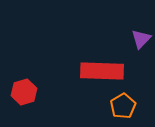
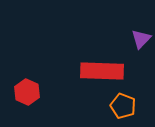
red hexagon: moved 3 px right; rotated 20 degrees counterclockwise
orange pentagon: rotated 20 degrees counterclockwise
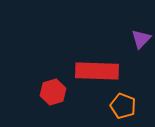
red rectangle: moved 5 px left
red hexagon: moved 26 px right; rotated 20 degrees clockwise
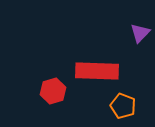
purple triangle: moved 1 px left, 6 px up
red hexagon: moved 1 px up
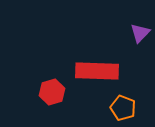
red hexagon: moved 1 px left, 1 px down
orange pentagon: moved 2 px down
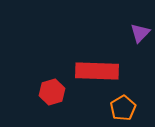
orange pentagon: rotated 20 degrees clockwise
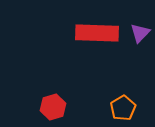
red rectangle: moved 38 px up
red hexagon: moved 1 px right, 15 px down
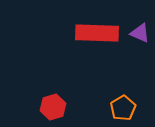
purple triangle: rotated 50 degrees counterclockwise
